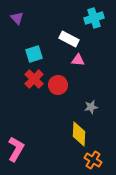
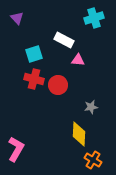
white rectangle: moved 5 px left, 1 px down
red cross: rotated 30 degrees counterclockwise
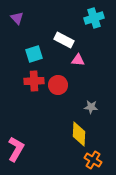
red cross: moved 2 px down; rotated 18 degrees counterclockwise
gray star: rotated 16 degrees clockwise
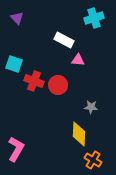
cyan square: moved 20 px left, 10 px down; rotated 36 degrees clockwise
red cross: rotated 24 degrees clockwise
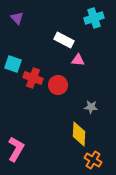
cyan square: moved 1 px left
red cross: moved 1 px left, 3 px up
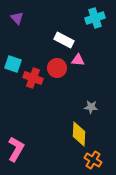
cyan cross: moved 1 px right
red circle: moved 1 px left, 17 px up
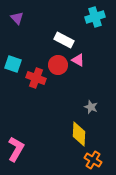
cyan cross: moved 1 px up
pink triangle: rotated 24 degrees clockwise
red circle: moved 1 px right, 3 px up
red cross: moved 3 px right
gray star: rotated 16 degrees clockwise
